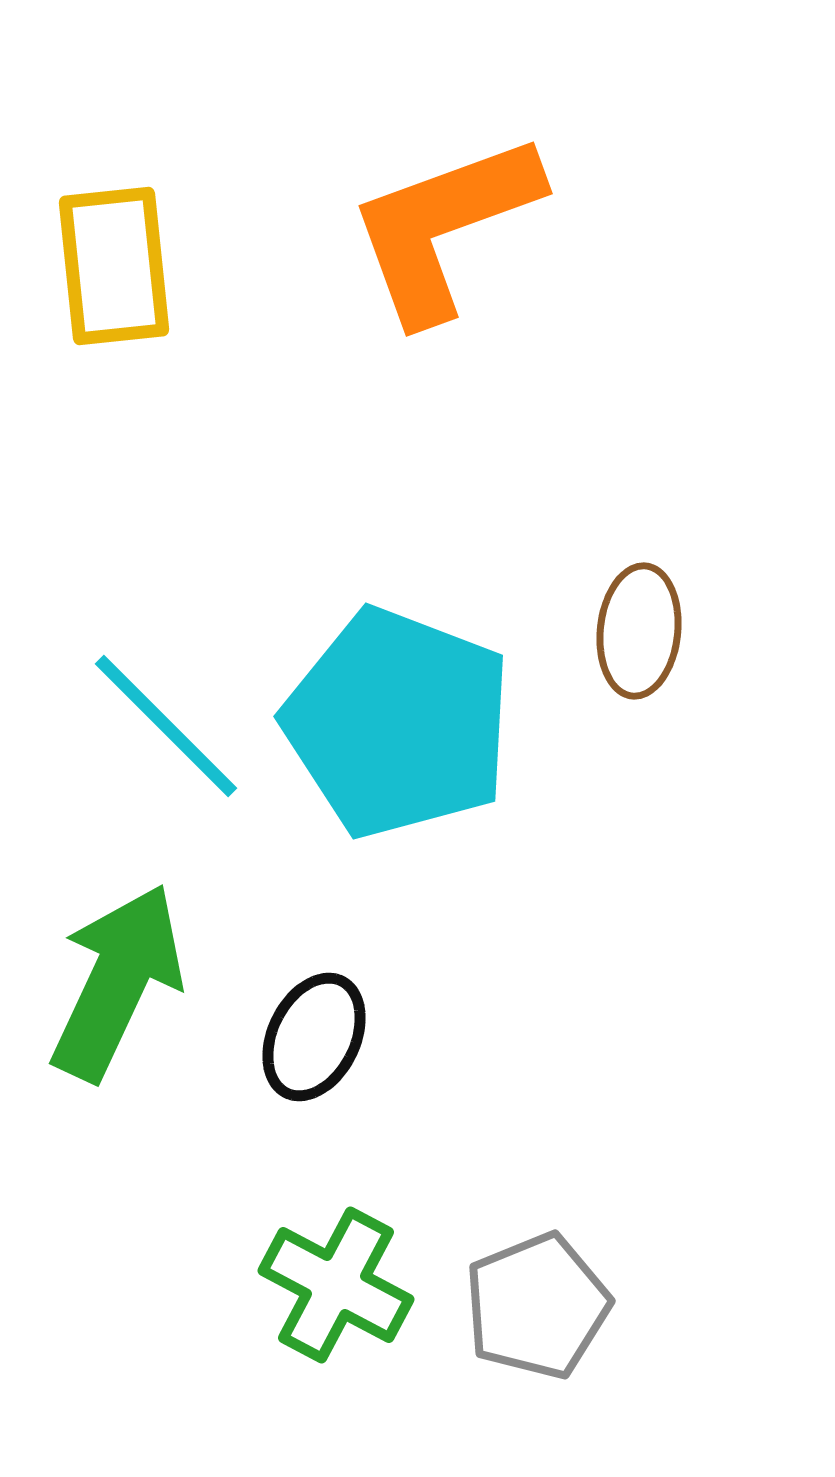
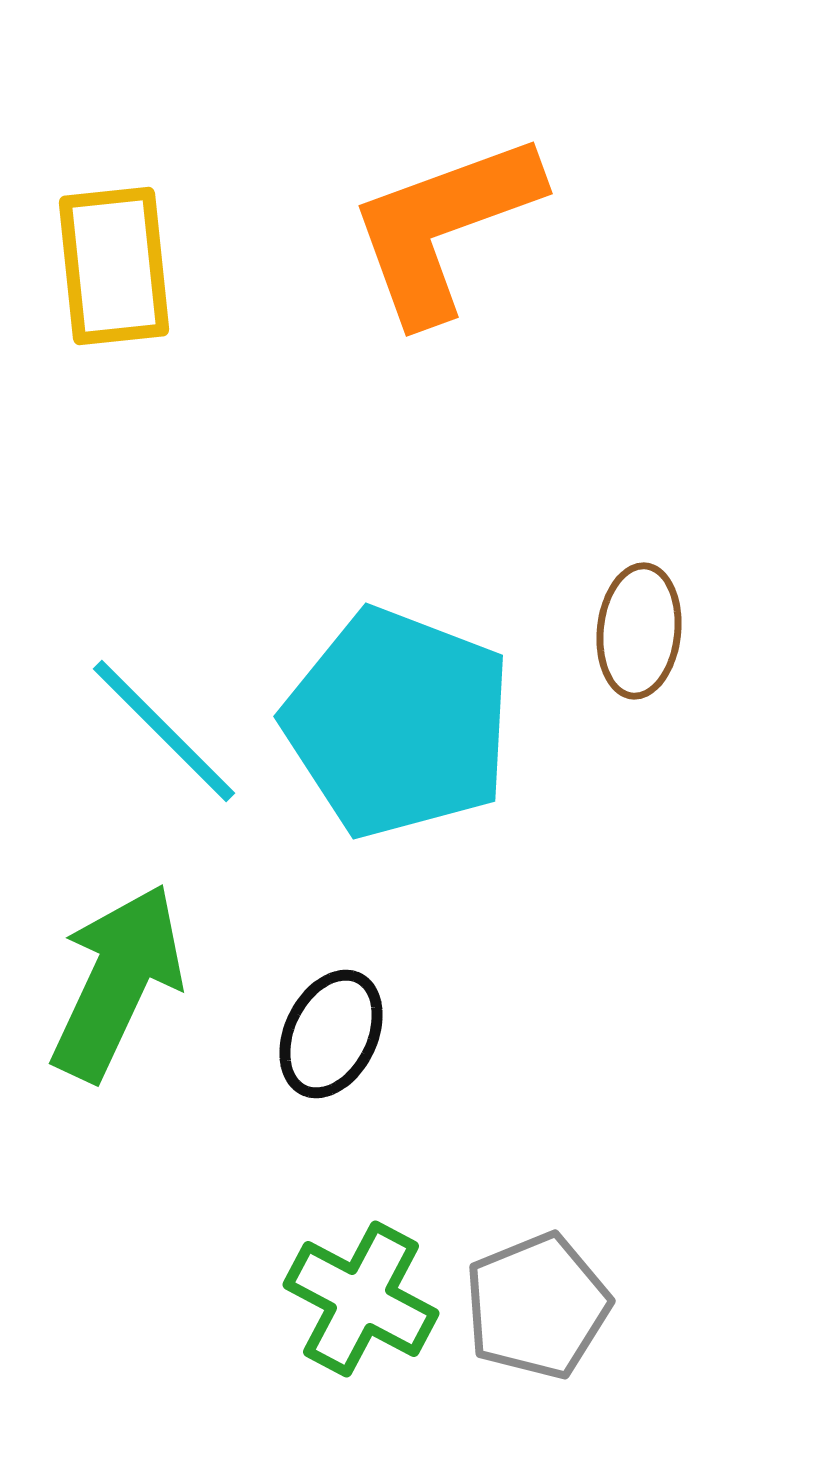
cyan line: moved 2 px left, 5 px down
black ellipse: moved 17 px right, 3 px up
green cross: moved 25 px right, 14 px down
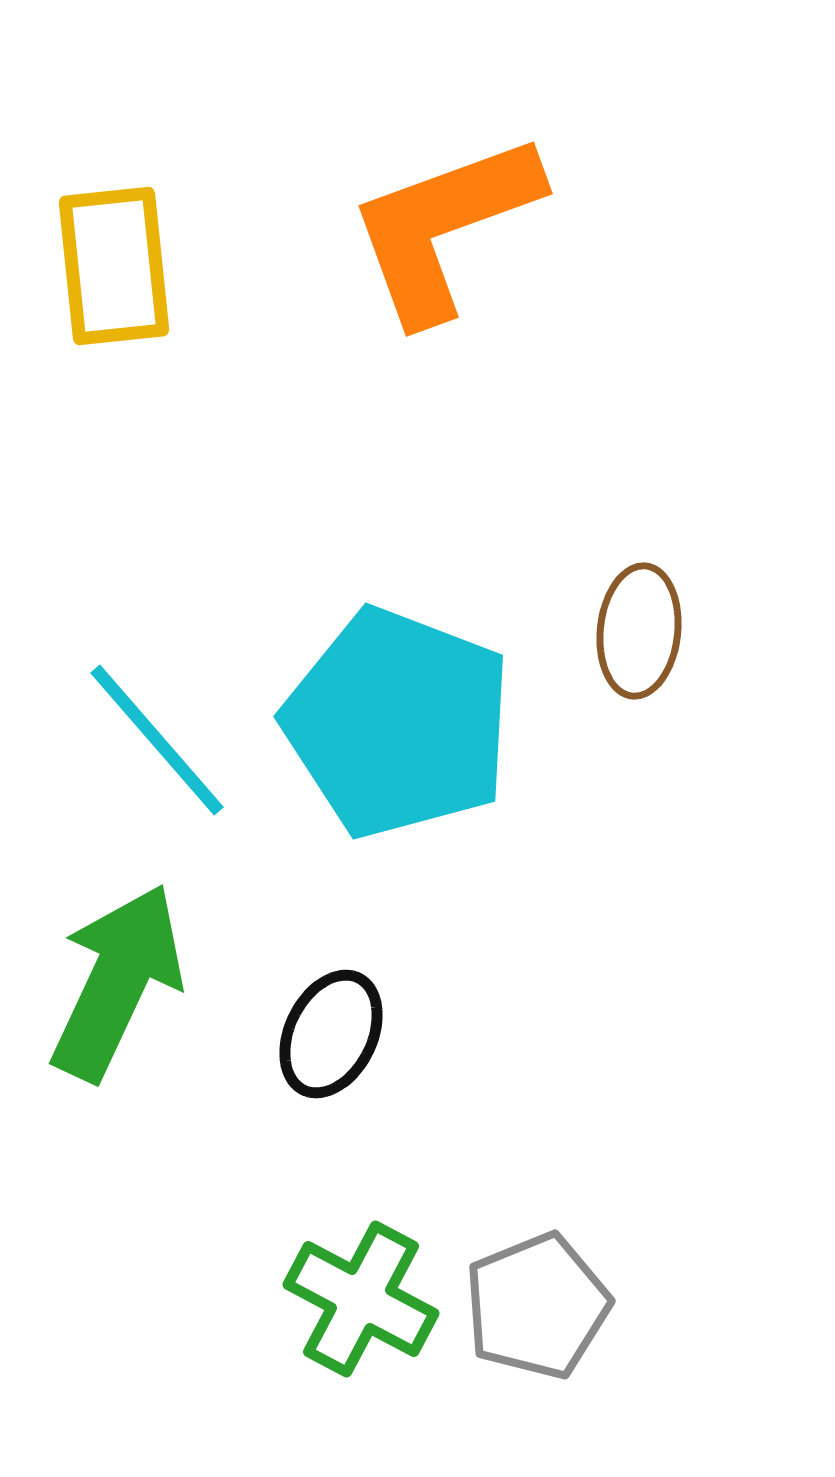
cyan line: moved 7 px left, 9 px down; rotated 4 degrees clockwise
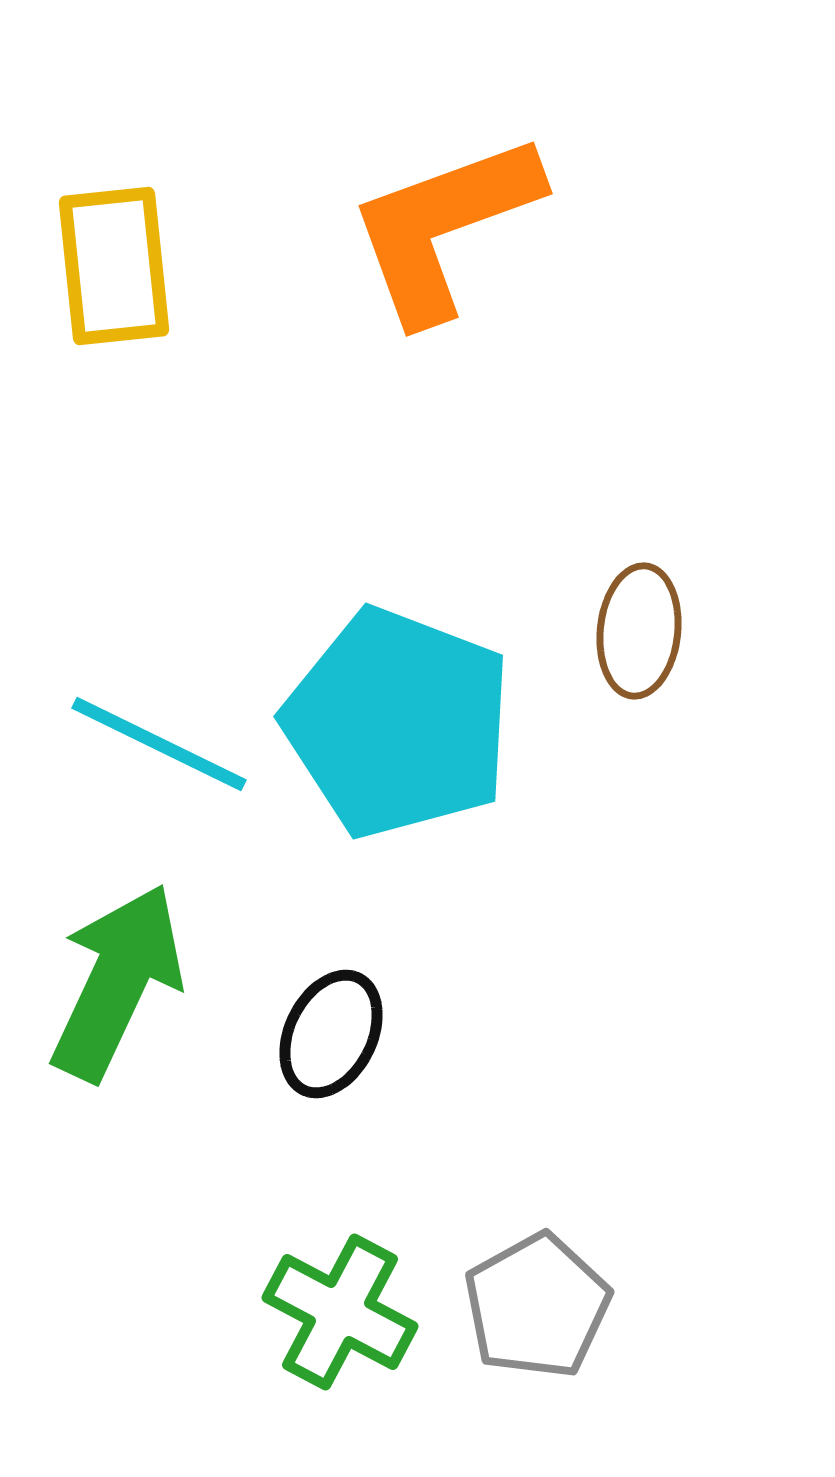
cyan line: moved 2 px right, 4 px down; rotated 23 degrees counterclockwise
green cross: moved 21 px left, 13 px down
gray pentagon: rotated 7 degrees counterclockwise
